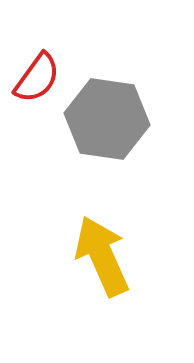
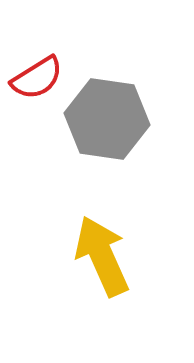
red semicircle: rotated 22 degrees clockwise
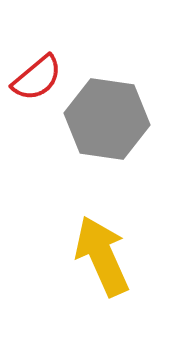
red semicircle: rotated 8 degrees counterclockwise
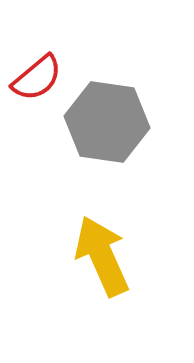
gray hexagon: moved 3 px down
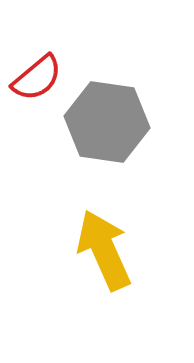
yellow arrow: moved 2 px right, 6 px up
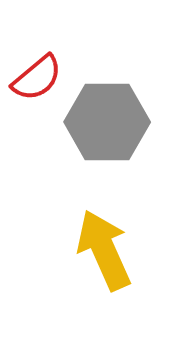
gray hexagon: rotated 8 degrees counterclockwise
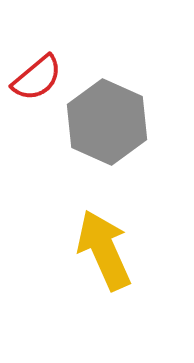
gray hexagon: rotated 24 degrees clockwise
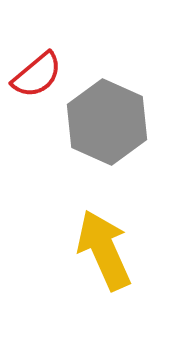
red semicircle: moved 3 px up
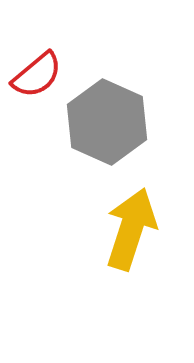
yellow arrow: moved 27 px right, 21 px up; rotated 42 degrees clockwise
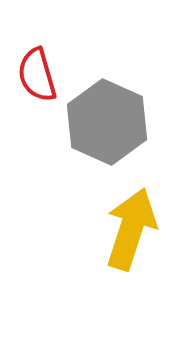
red semicircle: rotated 114 degrees clockwise
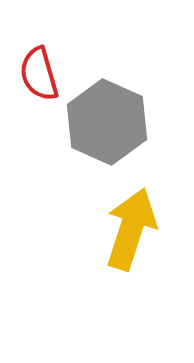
red semicircle: moved 2 px right, 1 px up
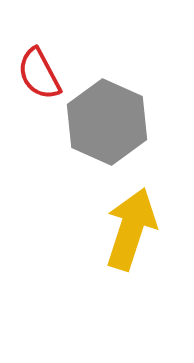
red semicircle: rotated 12 degrees counterclockwise
